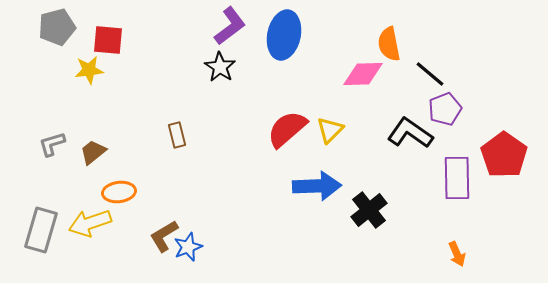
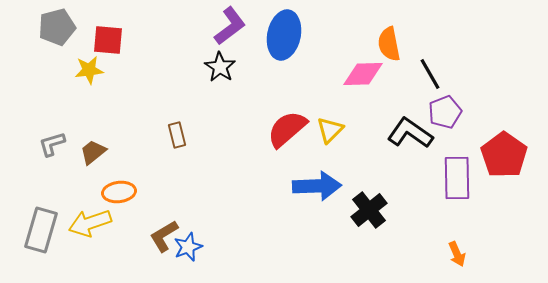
black line: rotated 20 degrees clockwise
purple pentagon: moved 3 px down
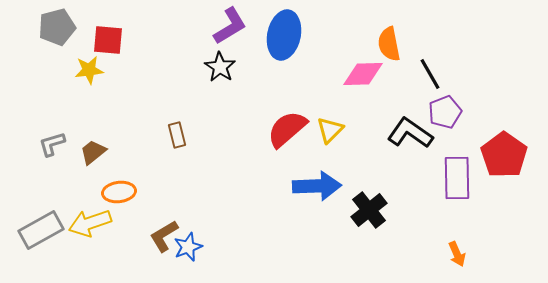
purple L-shape: rotated 6 degrees clockwise
gray rectangle: rotated 45 degrees clockwise
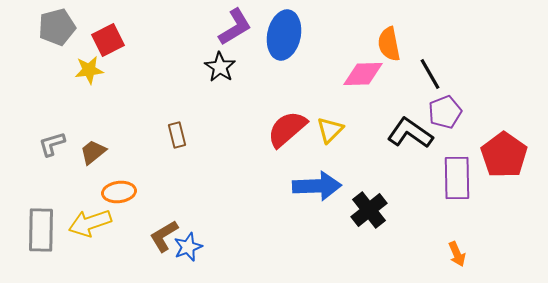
purple L-shape: moved 5 px right, 1 px down
red square: rotated 32 degrees counterclockwise
gray rectangle: rotated 60 degrees counterclockwise
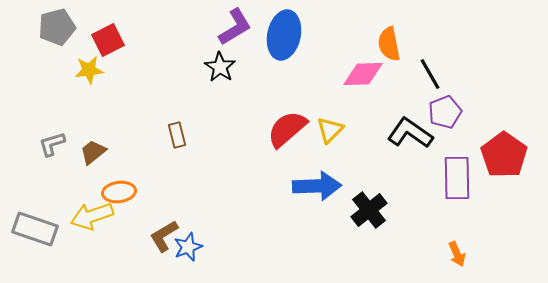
yellow arrow: moved 2 px right, 7 px up
gray rectangle: moved 6 px left, 1 px up; rotated 72 degrees counterclockwise
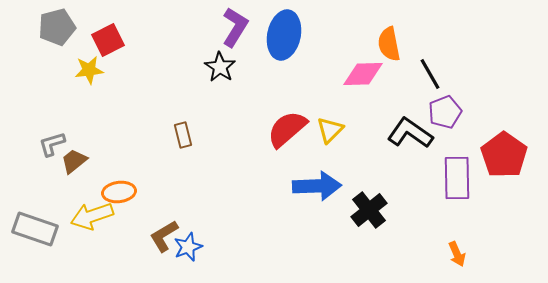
purple L-shape: rotated 27 degrees counterclockwise
brown rectangle: moved 6 px right
brown trapezoid: moved 19 px left, 9 px down
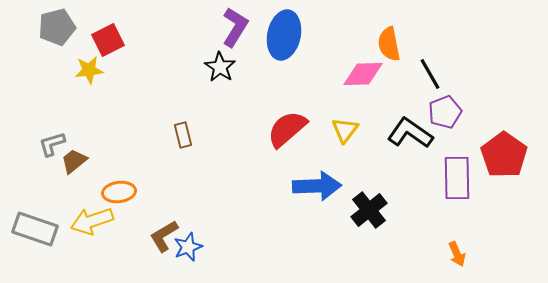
yellow triangle: moved 15 px right; rotated 8 degrees counterclockwise
yellow arrow: moved 5 px down
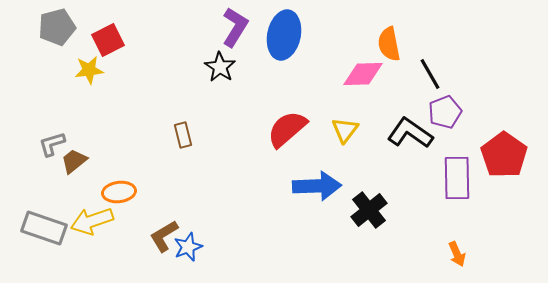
gray rectangle: moved 9 px right, 1 px up
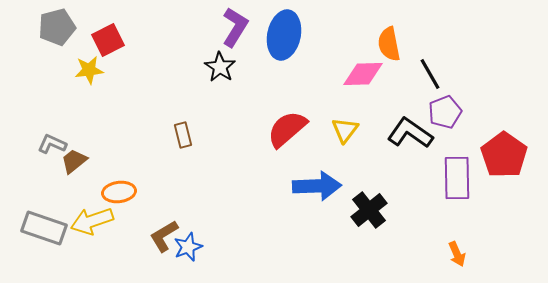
gray L-shape: rotated 40 degrees clockwise
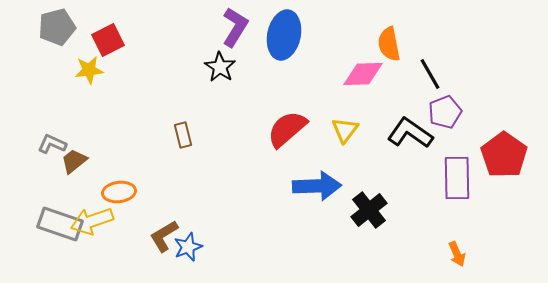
gray rectangle: moved 16 px right, 4 px up
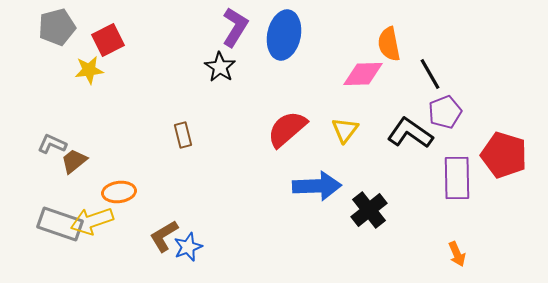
red pentagon: rotated 18 degrees counterclockwise
